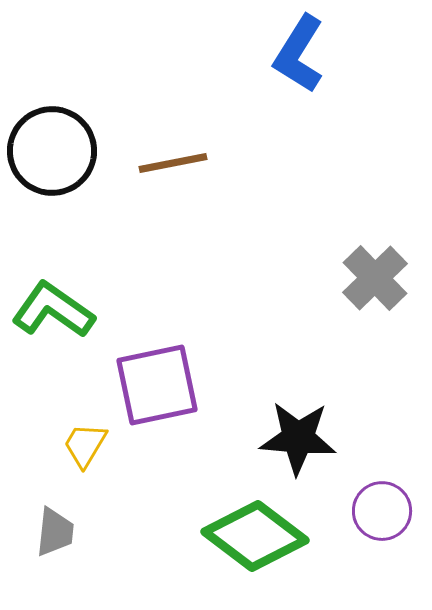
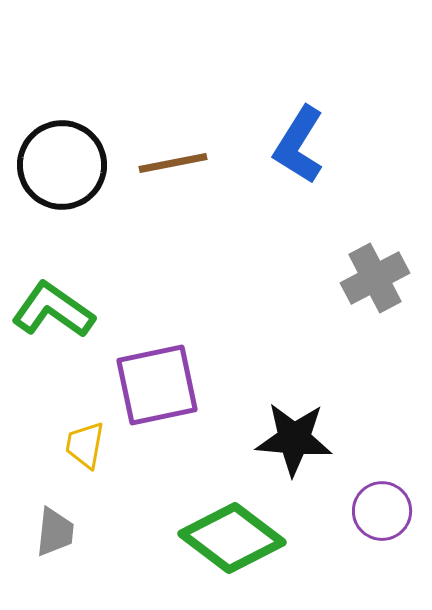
blue L-shape: moved 91 px down
black circle: moved 10 px right, 14 px down
gray cross: rotated 16 degrees clockwise
black star: moved 4 px left, 1 px down
yellow trapezoid: rotated 21 degrees counterclockwise
green diamond: moved 23 px left, 2 px down
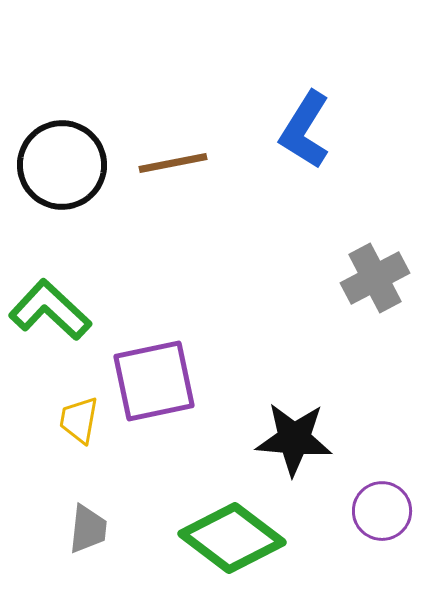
blue L-shape: moved 6 px right, 15 px up
green L-shape: moved 3 px left; rotated 8 degrees clockwise
purple square: moved 3 px left, 4 px up
yellow trapezoid: moved 6 px left, 25 px up
gray trapezoid: moved 33 px right, 3 px up
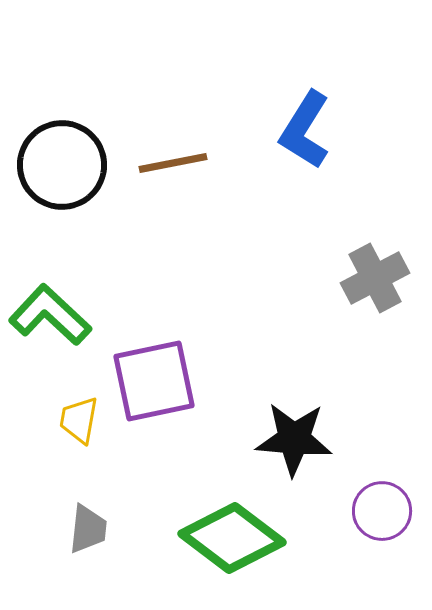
green L-shape: moved 5 px down
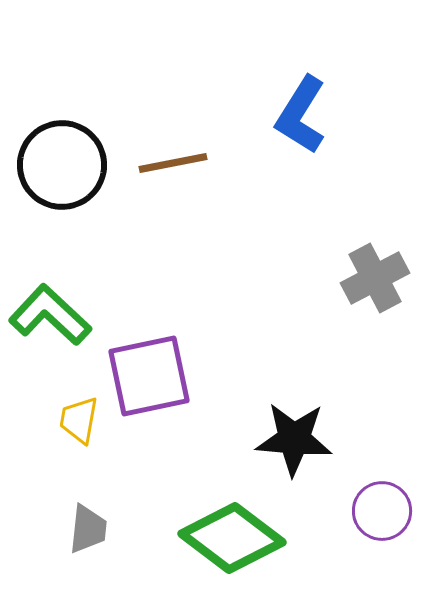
blue L-shape: moved 4 px left, 15 px up
purple square: moved 5 px left, 5 px up
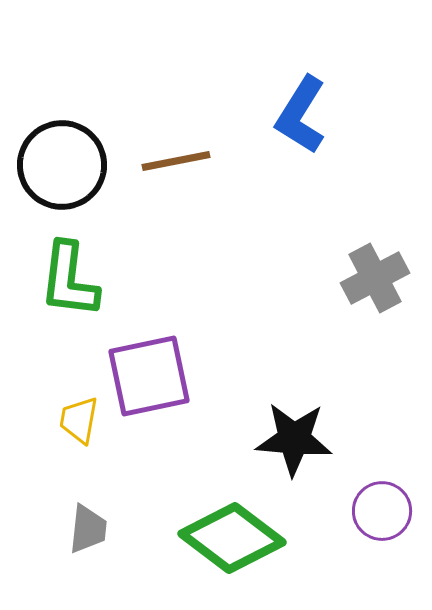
brown line: moved 3 px right, 2 px up
green L-shape: moved 19 px right, 35 px up; rotated 126 degrees counterclockwise
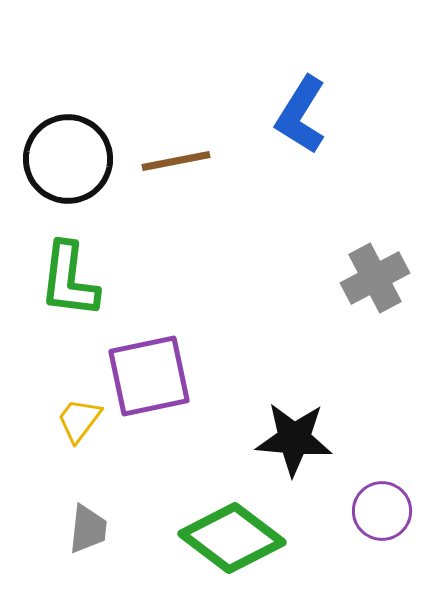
black circle: moved 6 px right, 6 px up
yellow trapezoid: rotated 27 degrees clockwise
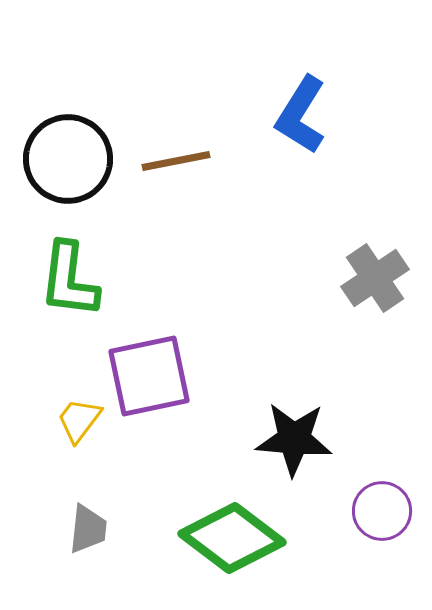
gray cross: rotated 6 degrees counterclockwise
